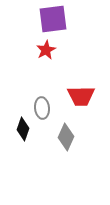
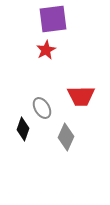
gray ellipse: rotated 25 degrees counterclockwise
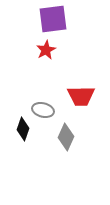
gray ellipse: moved 1 px right, 2 px down; rotated 45 degrees counterclockwise
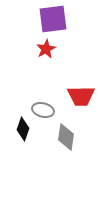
red star: moved 1 px up
gray diamond: rotated 16 degrees counterclockwise
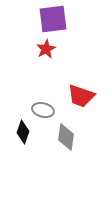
red trapezoid: rotated 20 degrees clockwise
black diamond: moved 3 px down
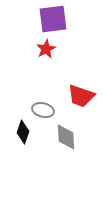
gray diamond: rotated 12 degrees counterclockwise
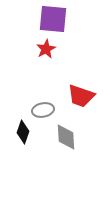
purple square: rotated 12 degrees clockwise
gray ellipse: rotated 25 degrees counterclockwise
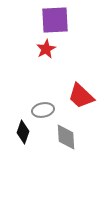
purple square: moved 2 px right, 1 px down; rotated 8 degrees counterclockwise
red trapezoid: rotated 24 degrees clockwise
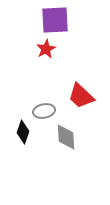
gray ellipse: moved 1 px right, 1 px down
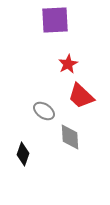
red star: moved 22 px right, 15 px down
gray ellipse: rotated 45 degrees clockwise
black diamond: moved 22 px down
gray diamond: moved 4 px right
